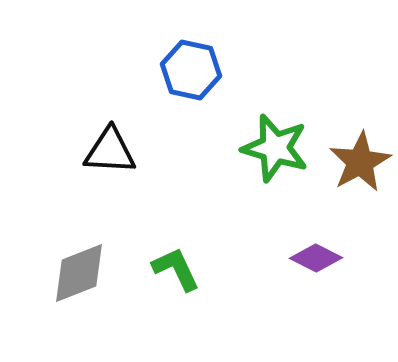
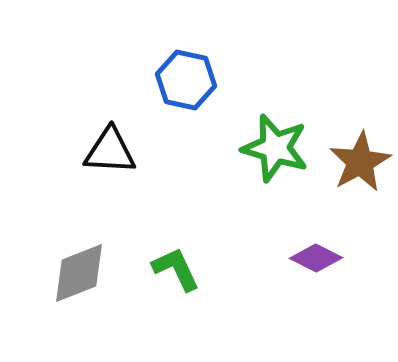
blue hexagon: moved 5 px left, 10 px down
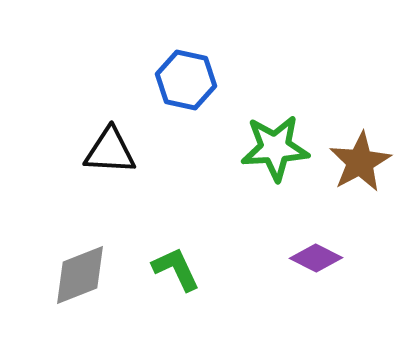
green star: rotated 20 degrees counterclockwise
gray diamond: moved 1 px right, 2 px down
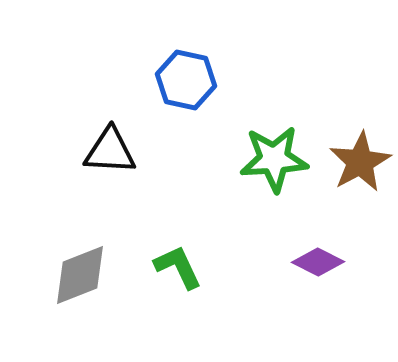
green star: moved 1 px left, 11 px down
purple diamond: moved 2 px right, 4 px down
green L-shape: moved 2 px right, 2 px up
